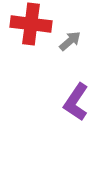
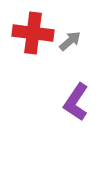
red cross: moved 2 px right, 9 px down
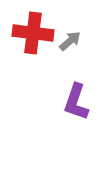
purple L-shape: rotated 15 degrees counterclockwise
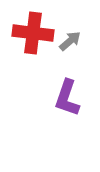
purple L-shape: moved 9 px left, 4 px up
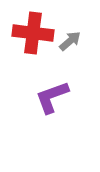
purple L-shape: moved 15 px left, 1 px up; rotated 51 degrees clockwise
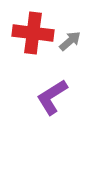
purple L-shape: rotated 12 degrees counterclockwise
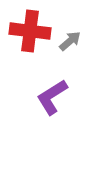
red cross: moved 3 px left, 2 px up
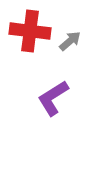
purple L-shape: moved 1 px right, 1 px down
